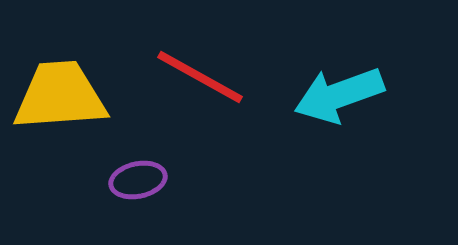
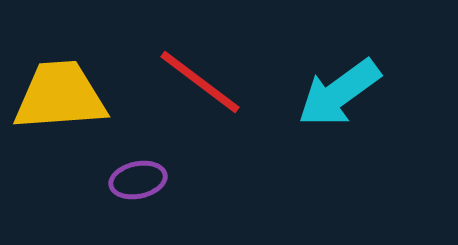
red line: moved 5 px down; rotated 8 degrees clockwise
cyan arrow: moved 2 px up; rotated 16 degrees counterclockwise
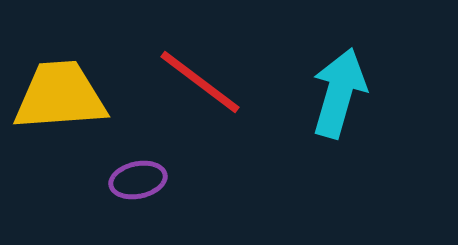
cyan arrow: rotated 142 degrees clockwise
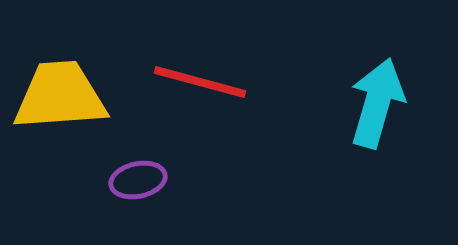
red line: rotated 22 degrees counterclockwise
cyan arrow: moved 38 px right, 10 px down
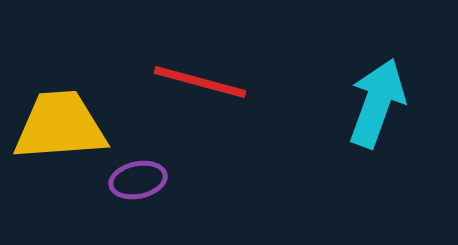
yellow trapezoid: moved 30 px down
cyan arrow: rotated 4 degrees clockwise
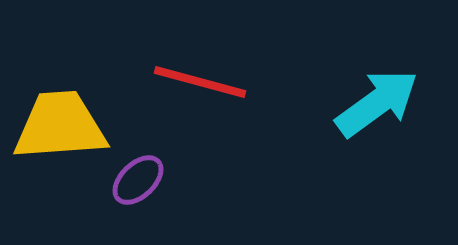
cyan arrow: rotated 34 degrees clockwise
purple ellipse: rotated 32 degrees counterclockwise
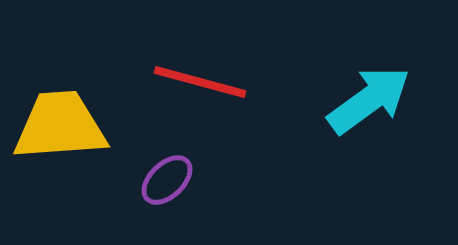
cyan arrow: moved 8 px left, 3 px up
purple ellipse: moved 29 px right
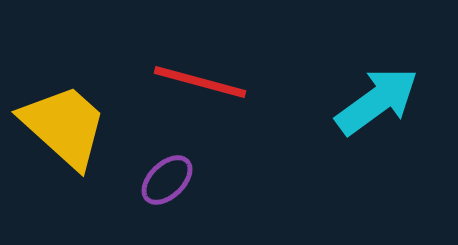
cyan arrow: moved 8 px right, 1 px down
yellow trapezoid: moved 4 px right; rotated 46 degrees clockwise
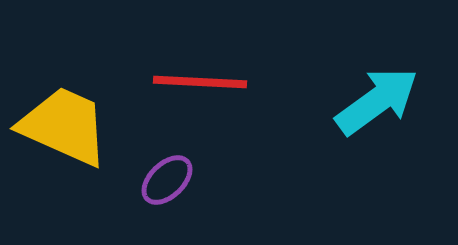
red line: rotated 12 degrees counterclockwise
yellow trapezoid: rotated 18 degrees counterclockwise
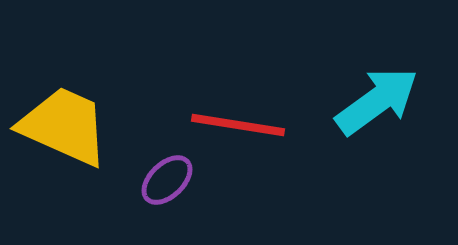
red line: moved 38 px right, 43 px down; rotated 6 degrees clockwise
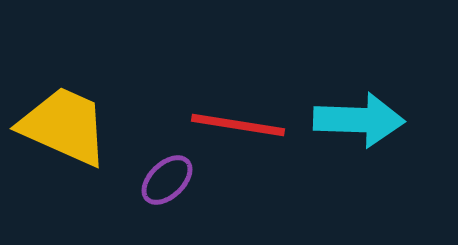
cyan arrow: moved 18 px left, 19 px down; rotated 38 degrees clockwise
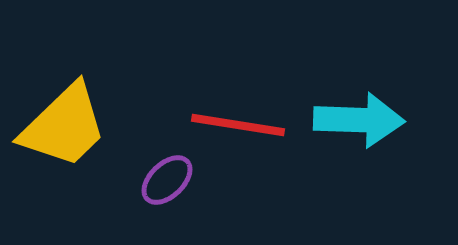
yellow trapezoid: rotated 112 degrees clockwise
